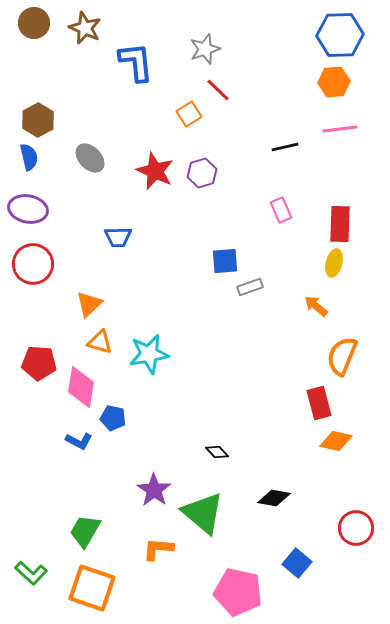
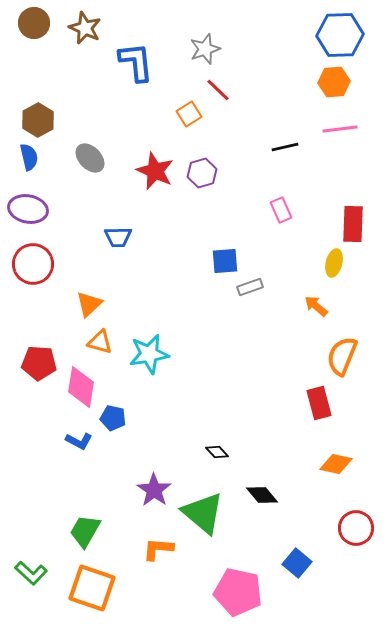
red rectangle at (340, 224): moved 13 px right
orange diamond at (336, 441): moved 23 px down
black diamond at (274, 498): moved 12 px left, 3 px up; rotated 40 degrees clockwise
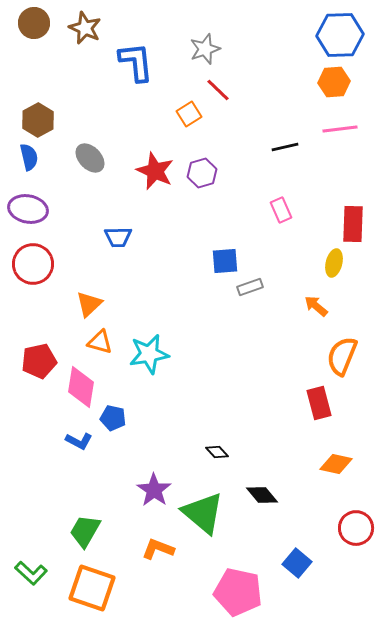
red pentagon at (39, 363): moved 2 px up; rotated 16 degrees counterclockwise
orange L-shape at (158, 549): rotated 16 degrees clockwise
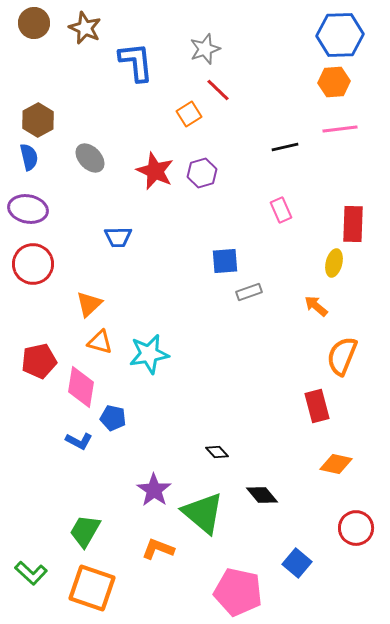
gray rectangle at (250, 287): moved 1 px left, 5 px down
red rectangle at (319, 403): moved 2 px left, 3 px down
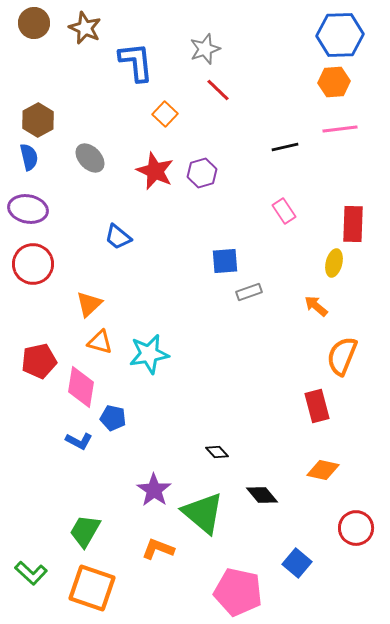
orange square at (189, 114): moved 24 px left; rotated 15 degrees counterclockwise
pink rectangle at (281, 210): moved 3 px right, 1 px down; rotated 10 degrees counterclockwise
blue trapezoid at (118, 237): rotated 40 degrees clockwise
orange diamond at (336, 464): moved 13 px left, 6 px down
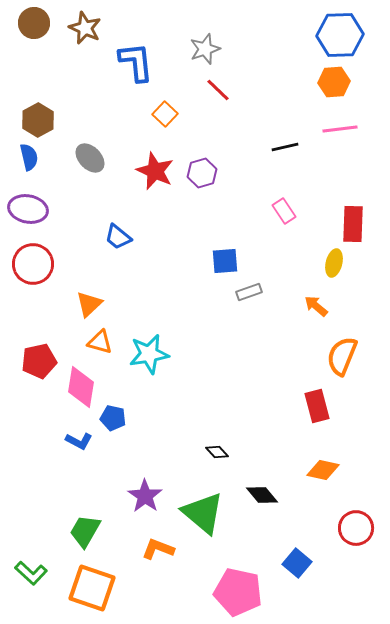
purple star at (154, 490): moved 9 px left, 6 px down
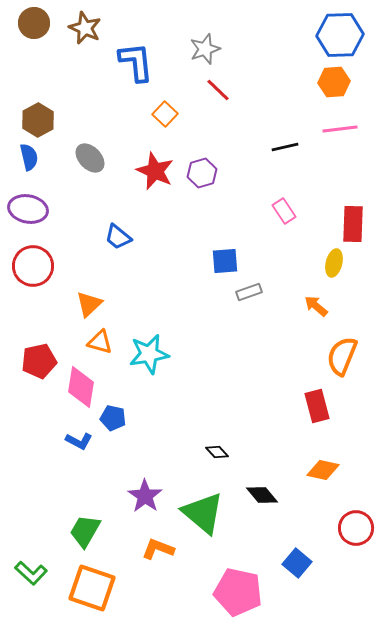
red circle at (33, 264): moved 2 px down
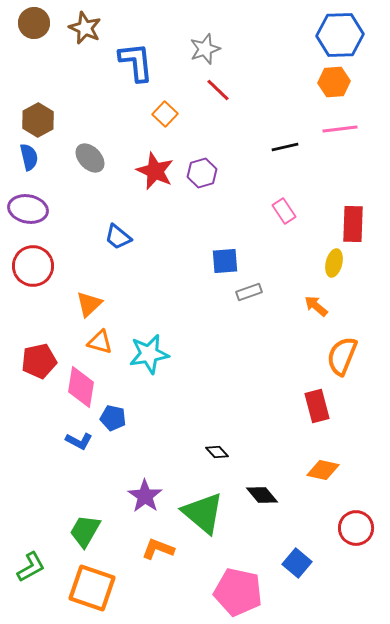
green L-shape at (31, 573): moved 6 px up; rotated 72 degrees counterclockwise
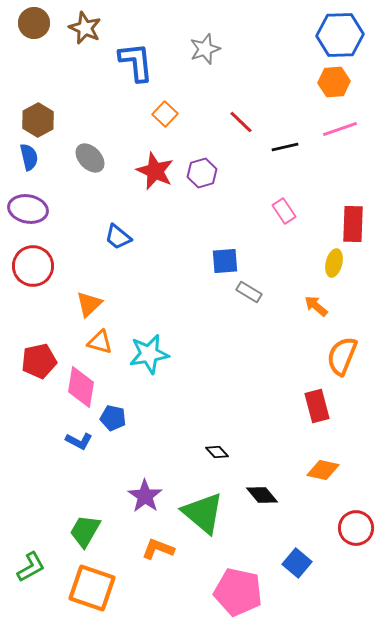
red line at (218, 90): moved 23 px right, 32 px down
pink line at (340, 129): rotated 12 degrees counterclockwise
gray rectangle at (249, 292): rotated 50 degrees clockwise
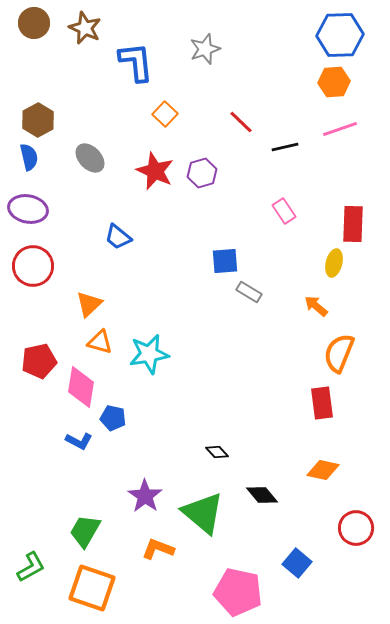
orange semicircle at (342, 356): moved 3 px left, 3 px up
red rectangle at (317, 406): moved 5 px right, 3 px up; rotated 8 degrees clockwise
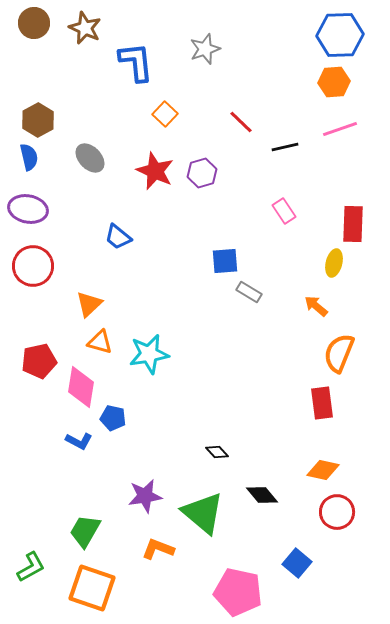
purple star at (145, 496): rotated 28 degrees clockwise
red circle at (356, 528): moved 19 px left, 16 px up
